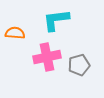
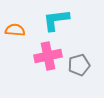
orange semicircle: moved 3 px up
pink cross: moved 1 px right, 1 px up
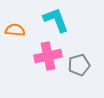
cyan L-shape: rotated 76 degrees clockwise
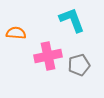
cyan L-shape: moved 16 px right
orange semicircle: moved 1 px right, 3 px down
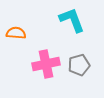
pink cross: moved 2 px left, 8 px down
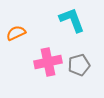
orange semicircle: rotated 30 degrees counterclockwise
pink cross: moved 2 px right, 2 px up
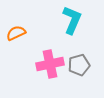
cyan L-shape: rotated 44 degrees clockwise
pink cross: moved 2 px right, 2 px down
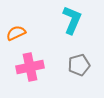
pink cross: moved 20 px left, 3 px down
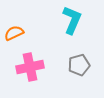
orange semicircle: moved 2 px left
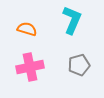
orange semicircle: moved 13 px right, 4 px up; rotated 42 degrees clockwise
